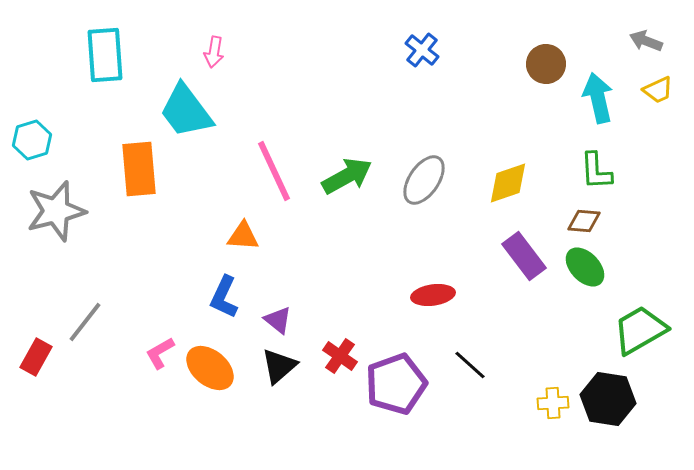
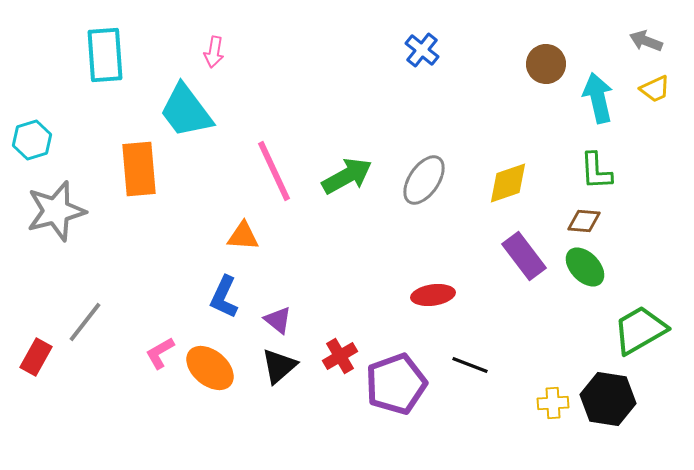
yellow trapezoid: moved 3 px left, 1 px up
red cross: rotated 24 degrees clockwise
black line: rotated 21 degrees counterclockwise
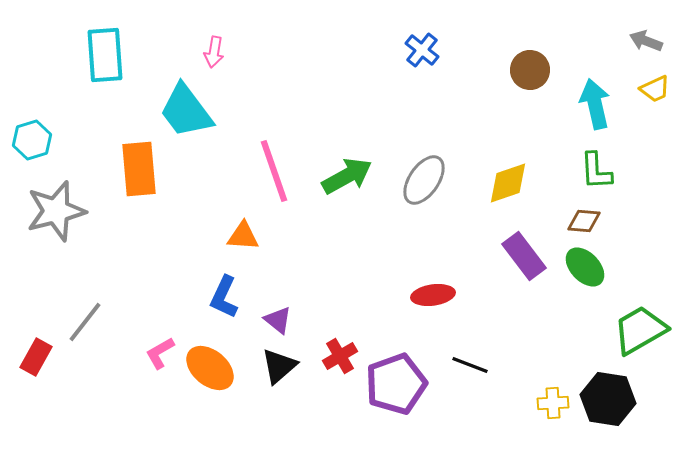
brown circle: moved 16 px left, 6 px down
cyan arrow: moved 3 px left, 6 px down
pink line: rotated 6 degrees clockwise
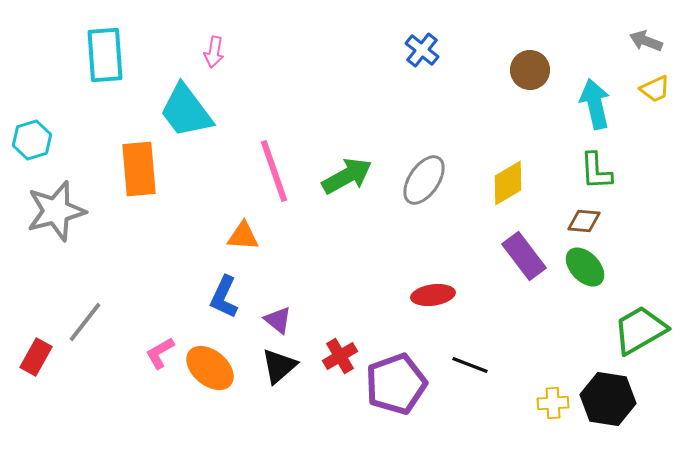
yellow diamond: rotated 12 degrees counterclockwise
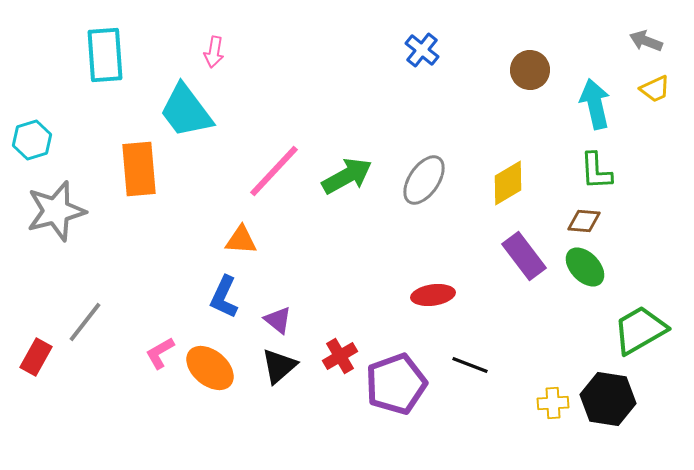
pink line: rotated 62 degrees clockwise
orange triangle: moved 2 px left, 4 px down
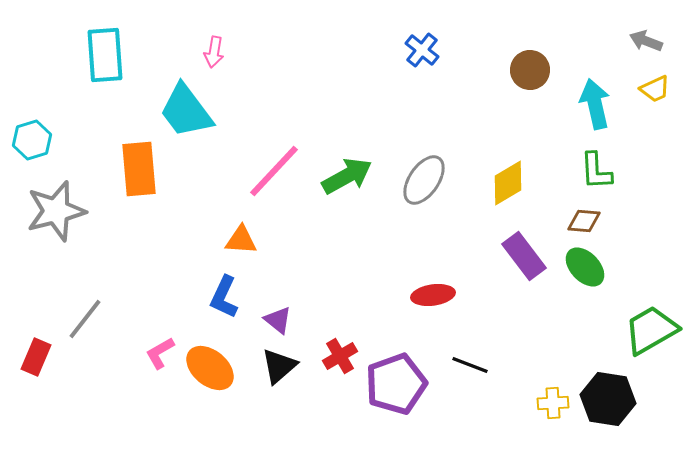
gray line: moved 3 px up
green trapezoid: moved 11 px right
red rectangle: rotated 6 degrees counterclockwise
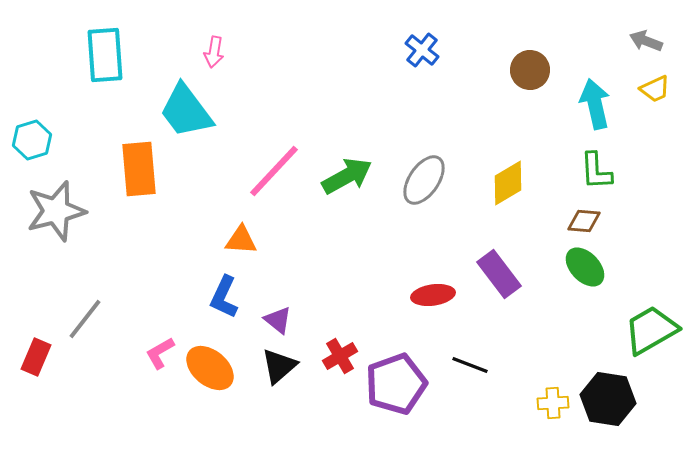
purple rectangle: moved 25 px left, 18 px down
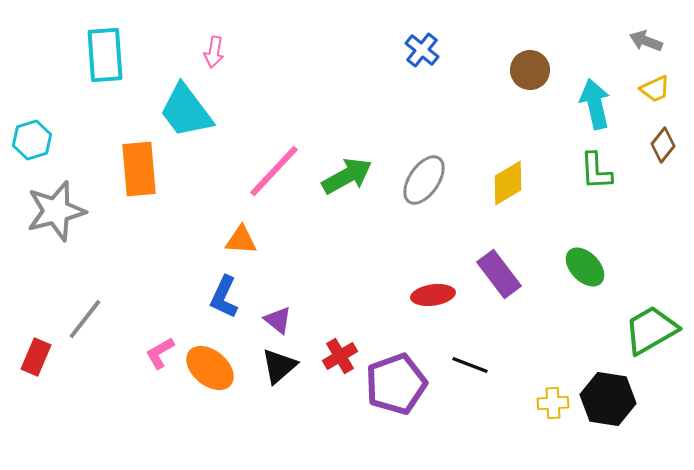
brown diamond: moved 79 px right, 76 px up; rotated 56 degrees counterclockwise
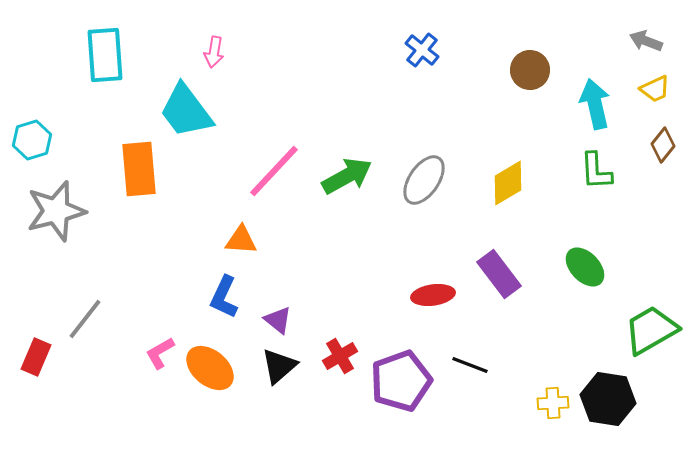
purple pentagon: moved 5 px right, 3 px up
